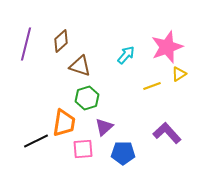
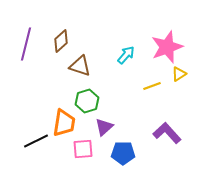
green hexagon: moved 3 px down
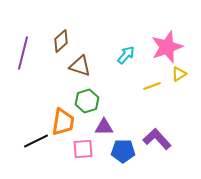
purple line: moved 3 px left, 9 px down
orange trapezoid: moved 1 px left, 1 px up
purple triangle: rotated 42 degrees clockwise
purple L-shape: moved 10 px left, 6 px down
blue pentagon: moved 2 px up
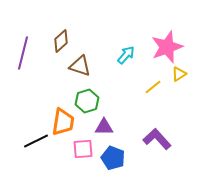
yellow line: moved 1 px right, 1 px down; rotated 18 degrees counterclockwise
blue pentagon: moved 10 px left, 7 px down; rotated 20 degrees clockwise
